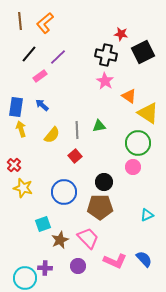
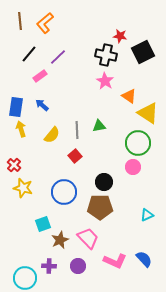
red star: moved 1 px left, 2 px down
purple cross: moved 4 px right, 2 px up
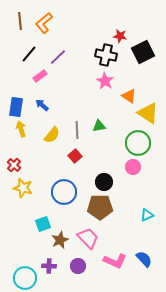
orange L-shape: moved 1 px left
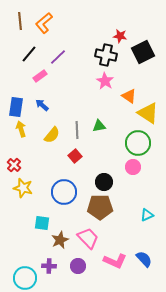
cyan square: moved 1 px left, 1 px up; rotated 28 degrees clockwise
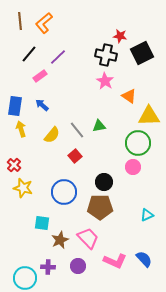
black square: moved 1 px left, 1 px down
blue rectangle: moved 1 px left, 1 px up
yellow triangle: moved 1 px right, 3 px down; rotated 35 degrees counterclockwise
gray line: rotated 36 degrees counterclockwise
purple cross: moved 1 px left, 1 px down
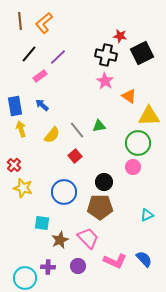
blue rectangle: rotated 18 degrees counterclockwise
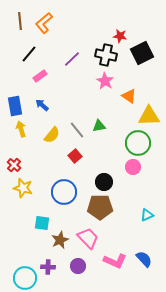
purple line: moved 14 px right, 2 px down
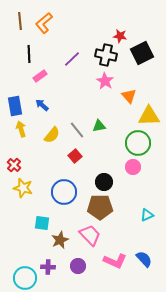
black line: rotated 42 degrees counterclockwise
orange triangle: rotated 14 degrees clockwise
pink trapezoid: moved 2 px right, 3 px up
